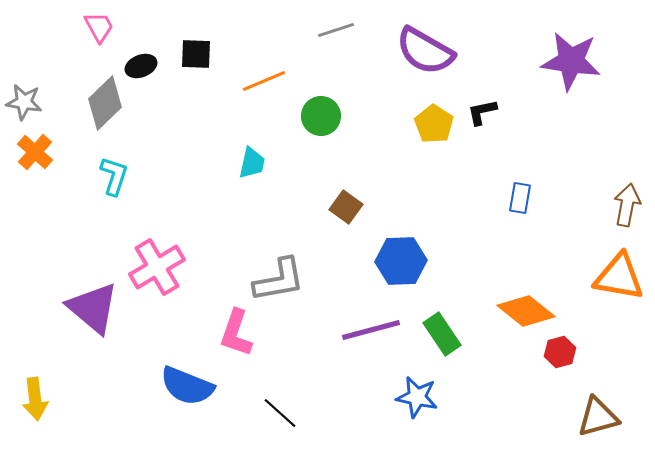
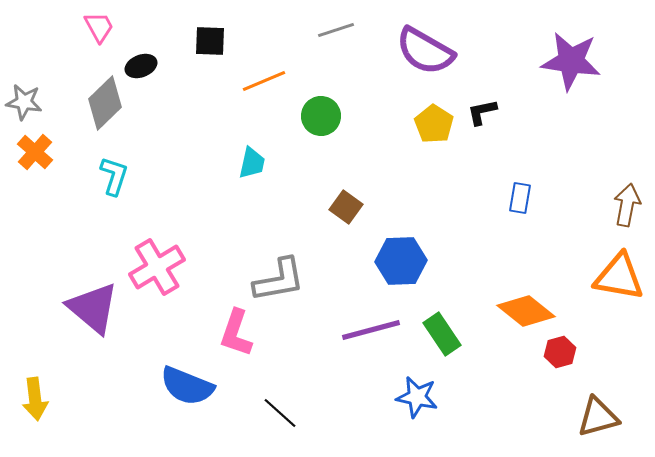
black square: moved 14 px right, 13 px up
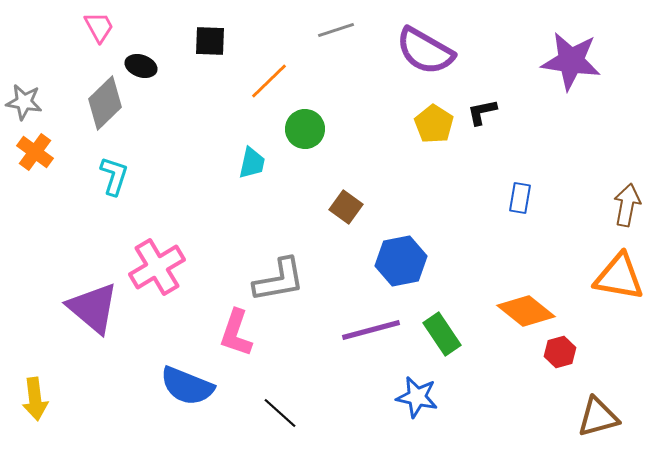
black ellipse: rotated 40 degrees clockwise
orange line: moved 5 px right; rotated 21 degrees counterclockwise
green circle: moved 16 px left, 13 px down
orange cross: rotated 6 degrees counterclockwise
blue hexagon: rotated 9 degrees counterclockwise
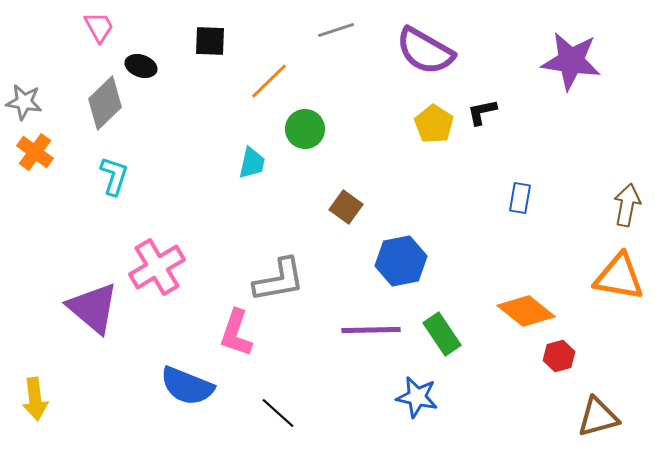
purple line: rotated 14 degrees clockwise
red hexagon: moved 1 px left, 4 px down
black line: moved 2 px left
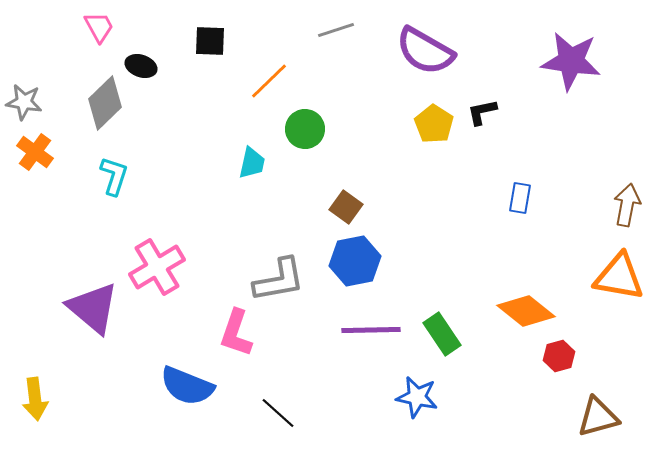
blue hexagon: moved 46 px left
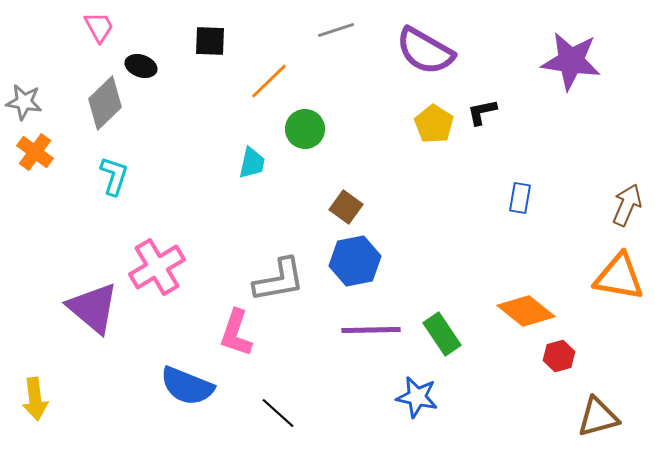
brown arrow: rotated 12 degrees clockwise
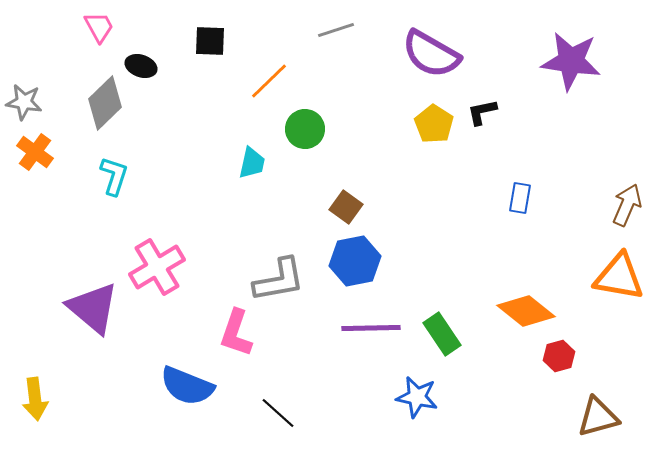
purple semicircle: moved 6 px right, 3 px down
purple line: moved 2 px up
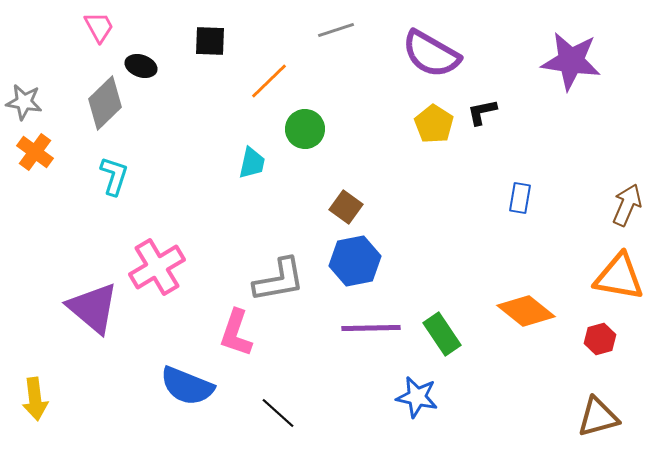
red hexagon: moved 41 px right, 17 px up
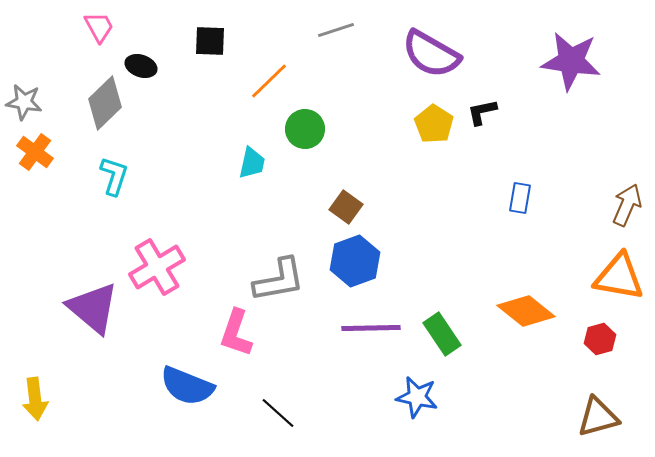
blue hexagon: rotated 9 degrees counterclockwise
